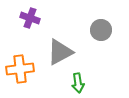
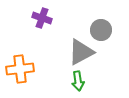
purple cross: moved 12 px right
gray triangle: moved 21 px right
green arrow: moved 2 px up
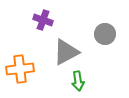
purple cross: moved 1 px right, 2 px down
gray circle: moved 4 px right, 4 px down
gray triangle: moved 15 px left
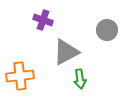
gray circle: moved 2 px right, 4 px up
orange cross: moved 7 px down
green arrow: moved 2 px right, 2 px up
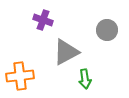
green arrow: moved 5 px right
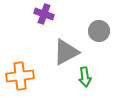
purple cross: moved 1 px right, 6 px up
gray circle: moved 8 px left, 1 px down
green arrow: moved 2 px up
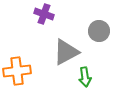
orange cross: moved 3 px left, 5 px up
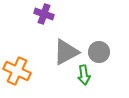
gray circle: moved 21 px down
orange cross: rotated 32 degrees clockwise
green arrow: moved 1 px left, 2 px up
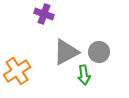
orange cross: rotated 32 degrees clockwise
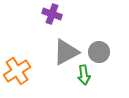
purple cross: moved 8 px right
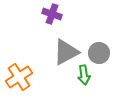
gray circle: moved 1 px down
orange cross: moved 2 px right, 6 px down
